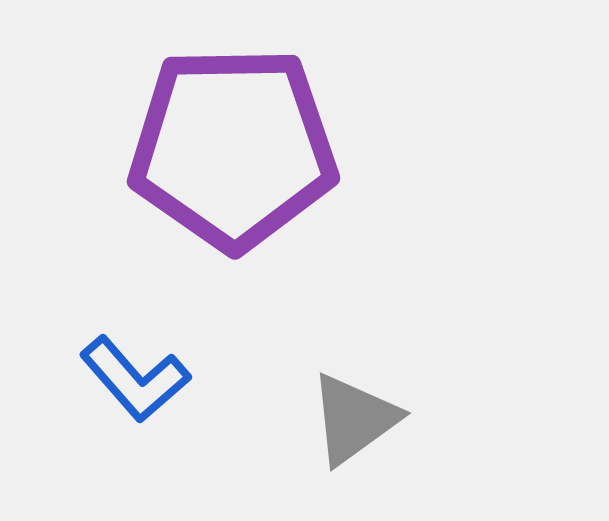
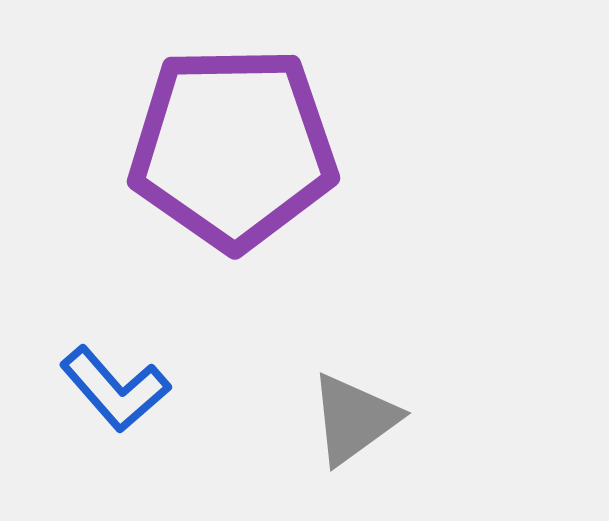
blue L-shape: moved 20 px left, 10 px down
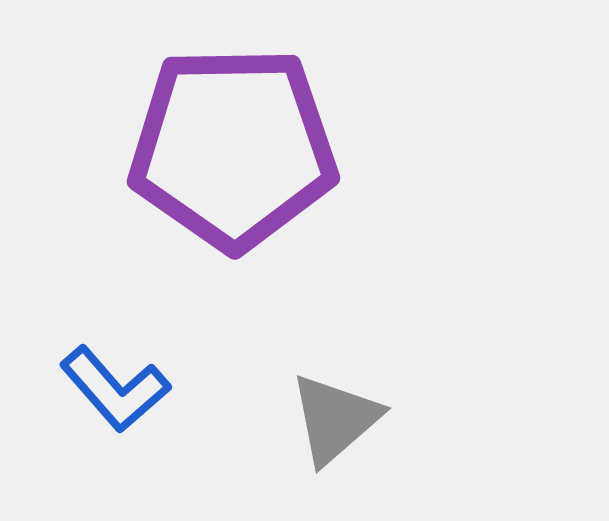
gray triangle: moved 19 px left; rotated 5 degrees counterclockwise
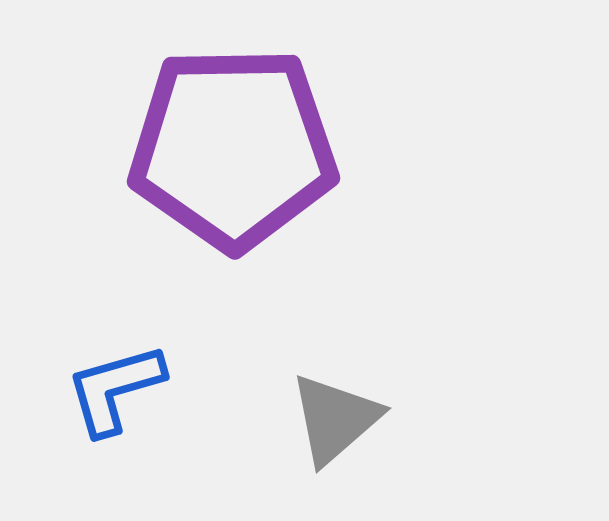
blue L-shape: rotated 115 degrees clockwise
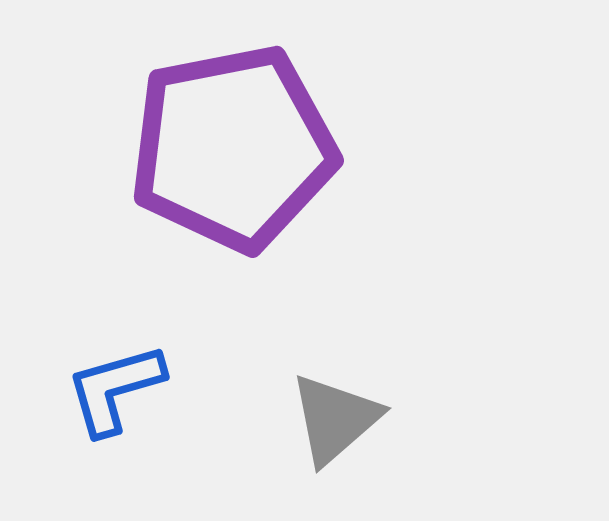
purple pentagon: rotated 10 degrees counterclockwise
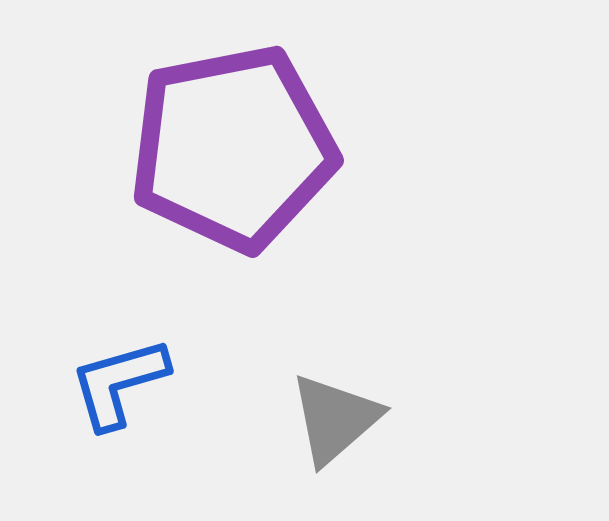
blue L-shape: moved 4 px right, 6 px up
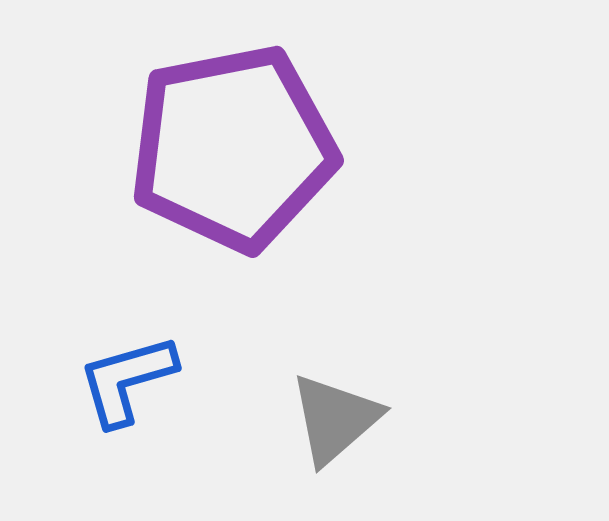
blue L-shape: moved 8 px right, 3 px up
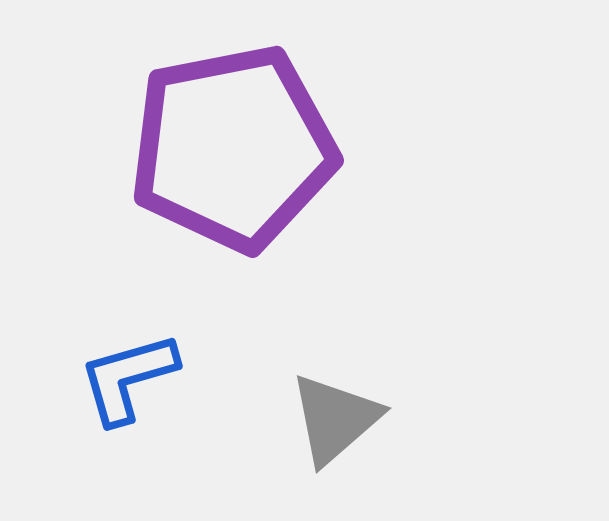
blue L-shape: moved 1 px right, 2 px up
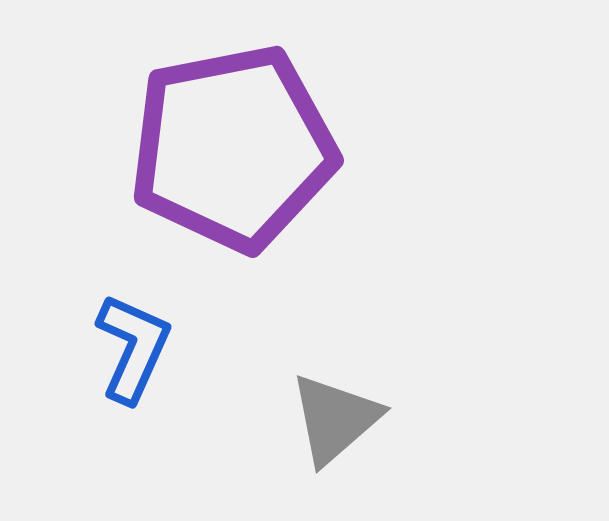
blue L-shape: moved 5 px right, 30 px up; rotated 130 degrees clockwise
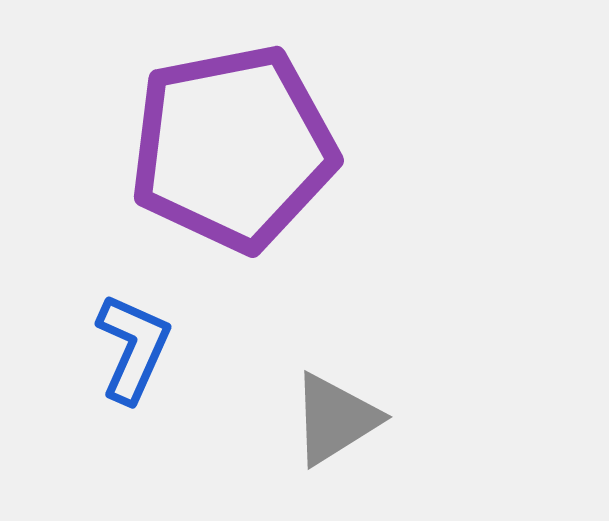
gray triangle: rotated 9 degrees clockwise
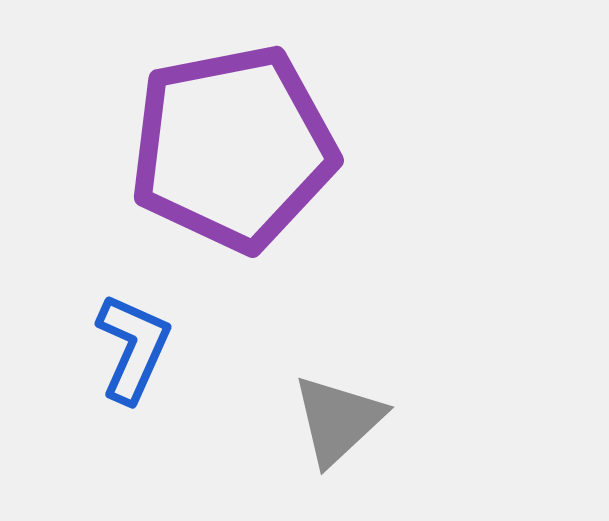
gray triangle: moved 3 px right, 1 px down; rotated 11 degrees counterclockwise
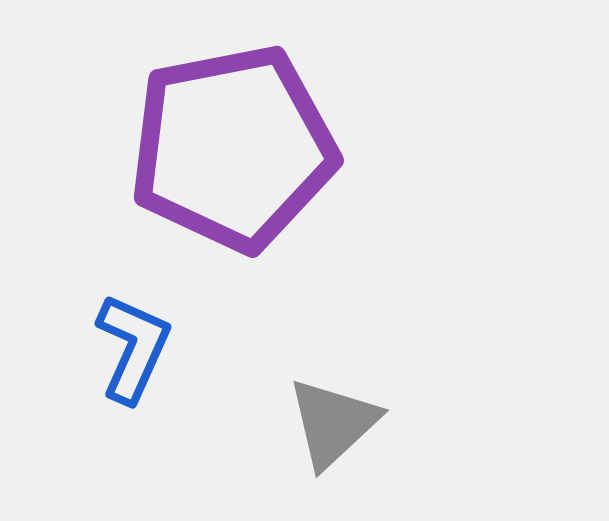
gray triangle: moved 5 px left, 3 px down
